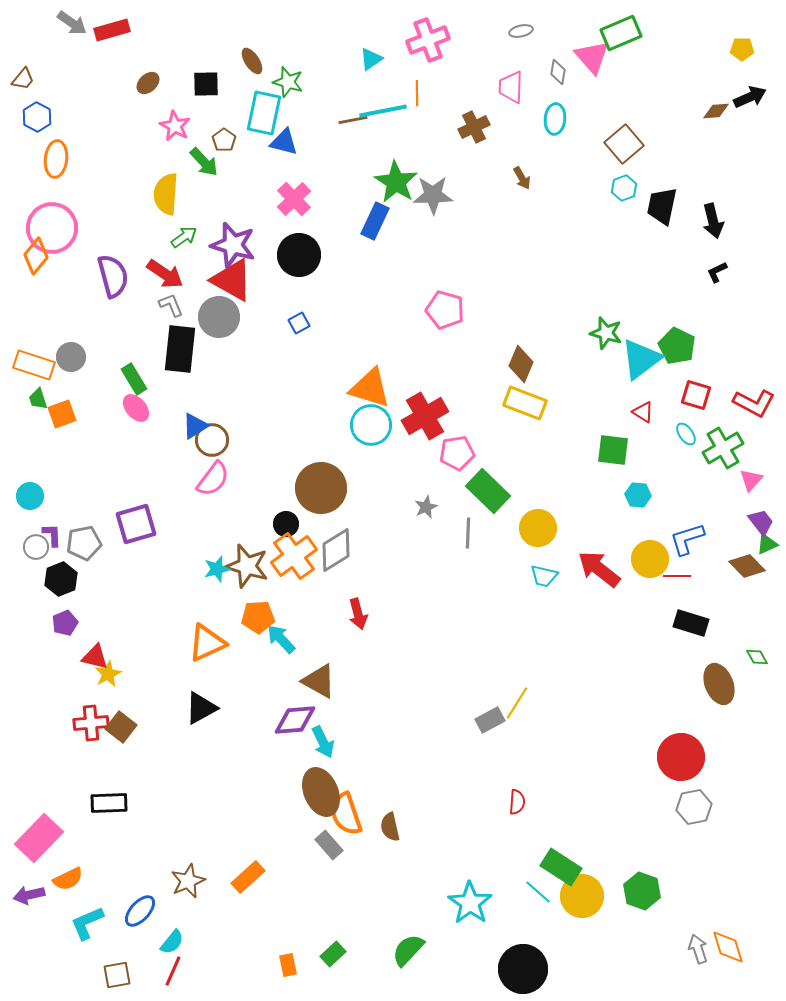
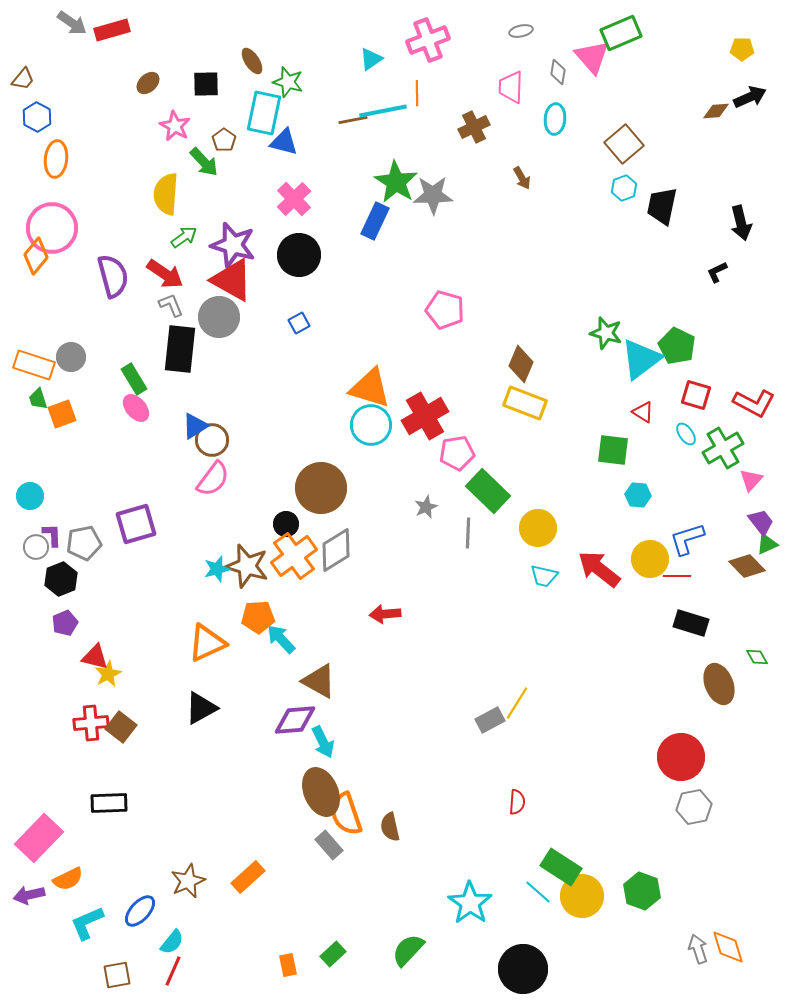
black arrow at (713, 221): moved 28 px right, 2 px down
red arrow at (358, 614): moved 27 px right; rotated 100 degrees clockwise
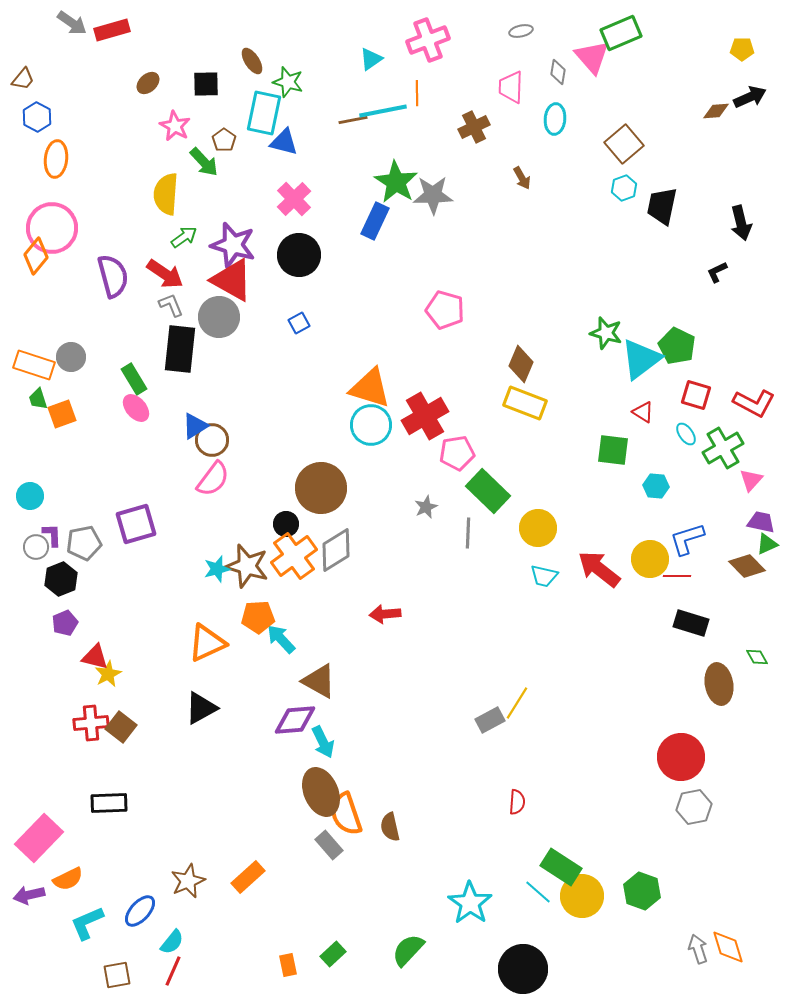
cyan hexagon at (638, 495): moved 18 px right, 9 px up
purple trapezoid at (761, 522): rotated 40 degrees counterclockwise
brown ellipse at (719, 684): rotated 12 degrees clockwise
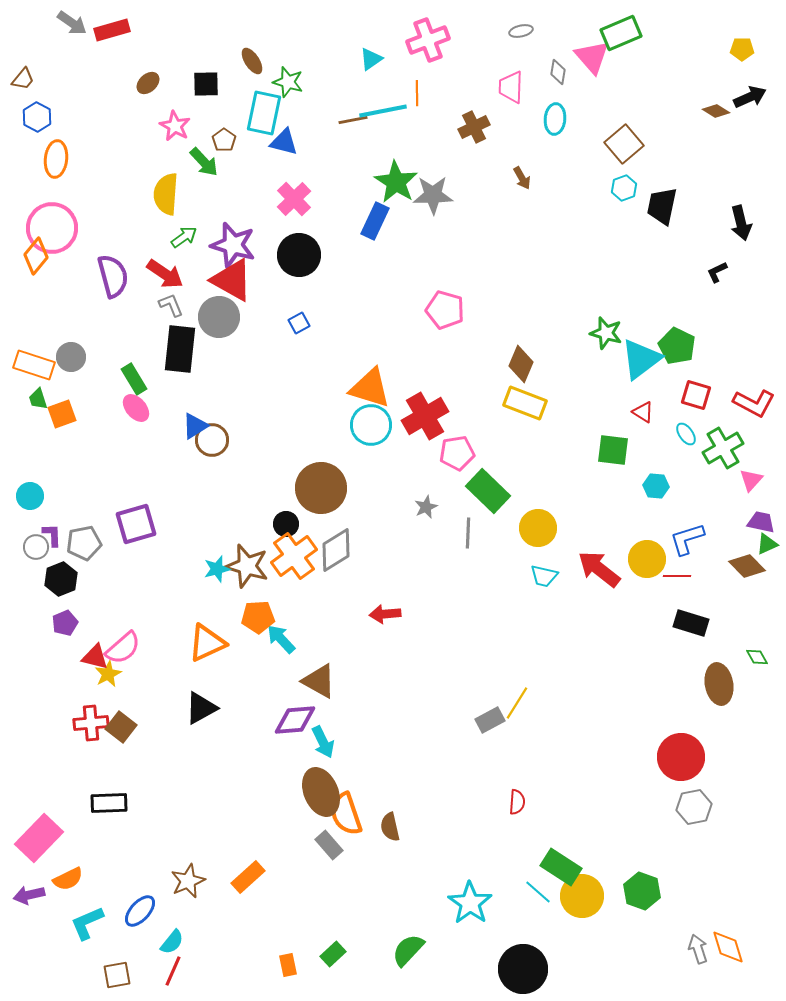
brown diamond at (716, 111): rotated 36 degrees clockwise
pink semicircle at (213, 479): moved 90 px left, 169 px down; rotated 12 degrees clockwise
yellow circle at (650, 559): moved 3 px left
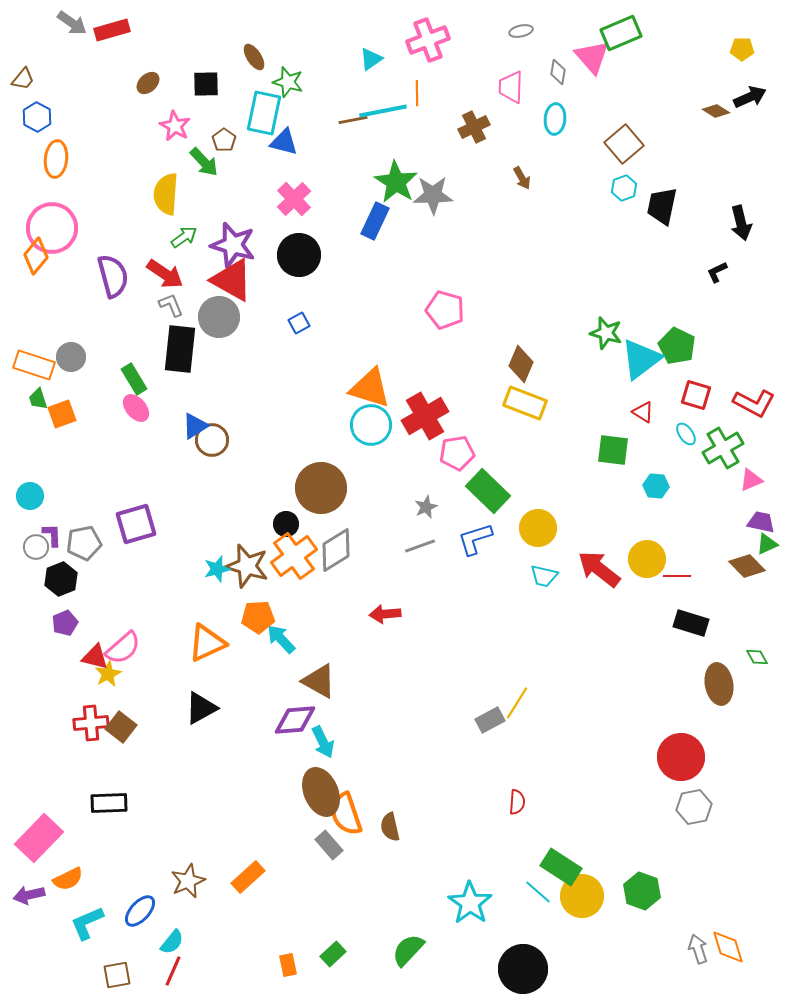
brown ellipse at (252, 61): moved 2 px right, 4 px up
pink triangle at (751, 480): rotated 25 degrees clockwise
gray line at (468, 533): moved 48 px left, 13 px down; rotated 68 degrees clockwise
blue L-shape at (687, 539): moved 212 px left
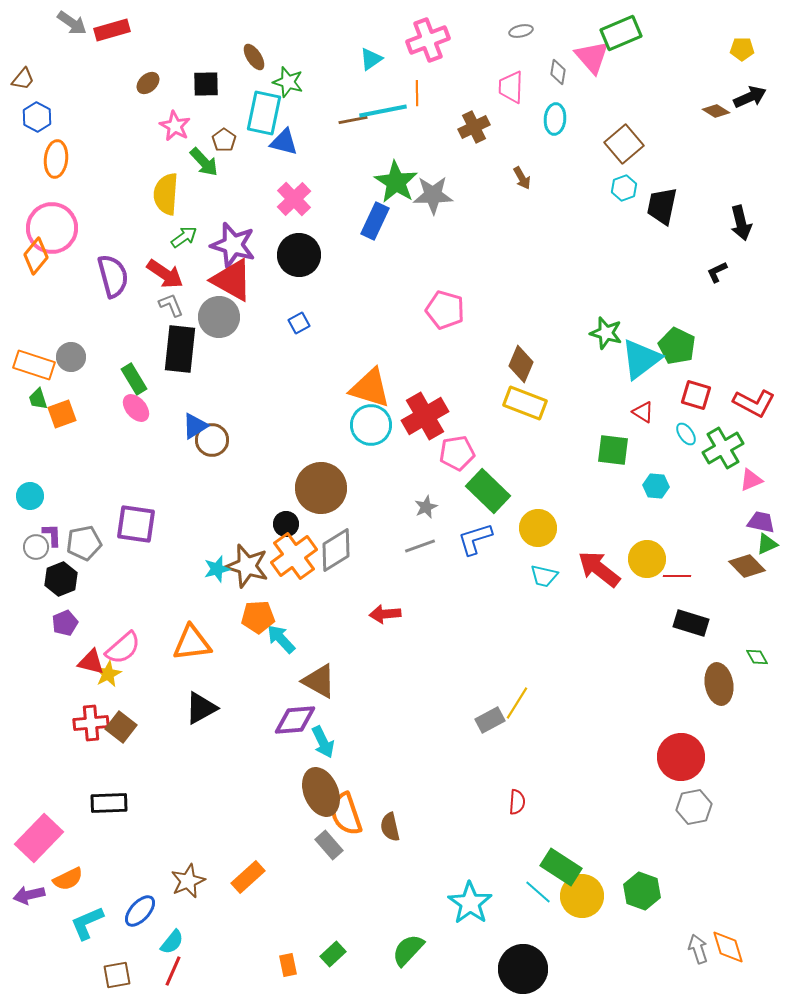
purple square at (136, 524): rotated 24 degrees clockwise
orange triangle at (207, 643): moved 15 px left; rotated 18 degrees clockwise
red triangle at (95, 657): moved 4 px left, 5 px down
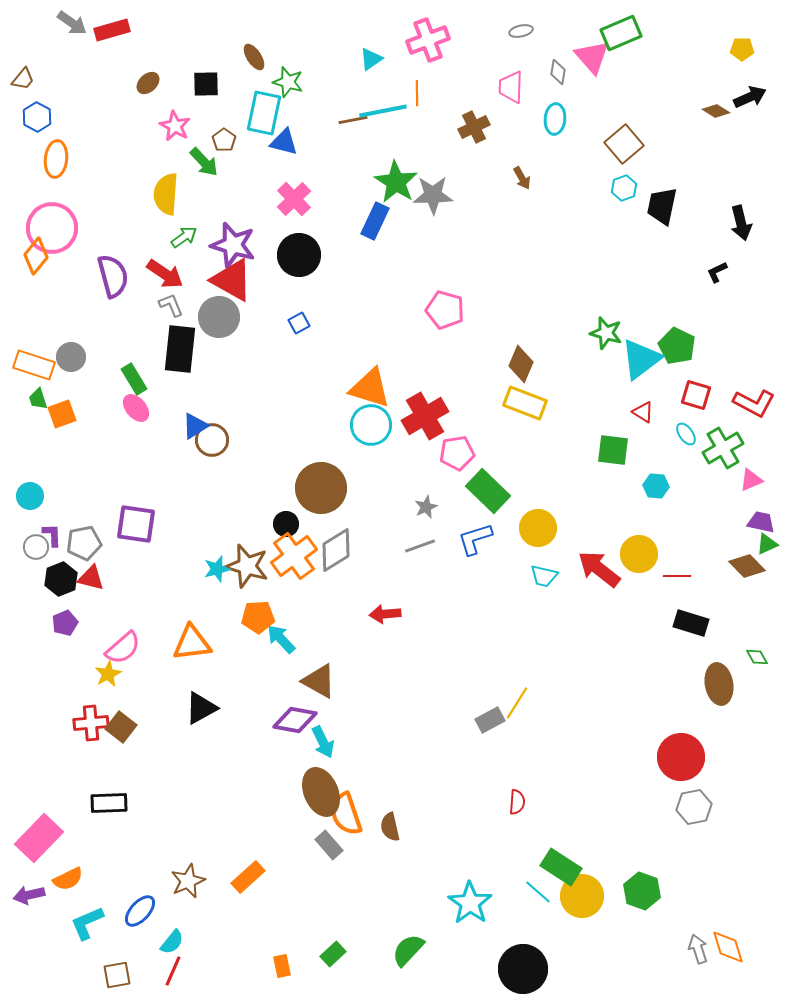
yellow circle at (647, 559): moved 8 px left, 5 px up
red triangle at (91, 662): moved 84 px up
purple diamond at (295, 720): rotated 15 degrees clockwise
orange rectangle at (288, 965): moved 6 px left, 1 px down
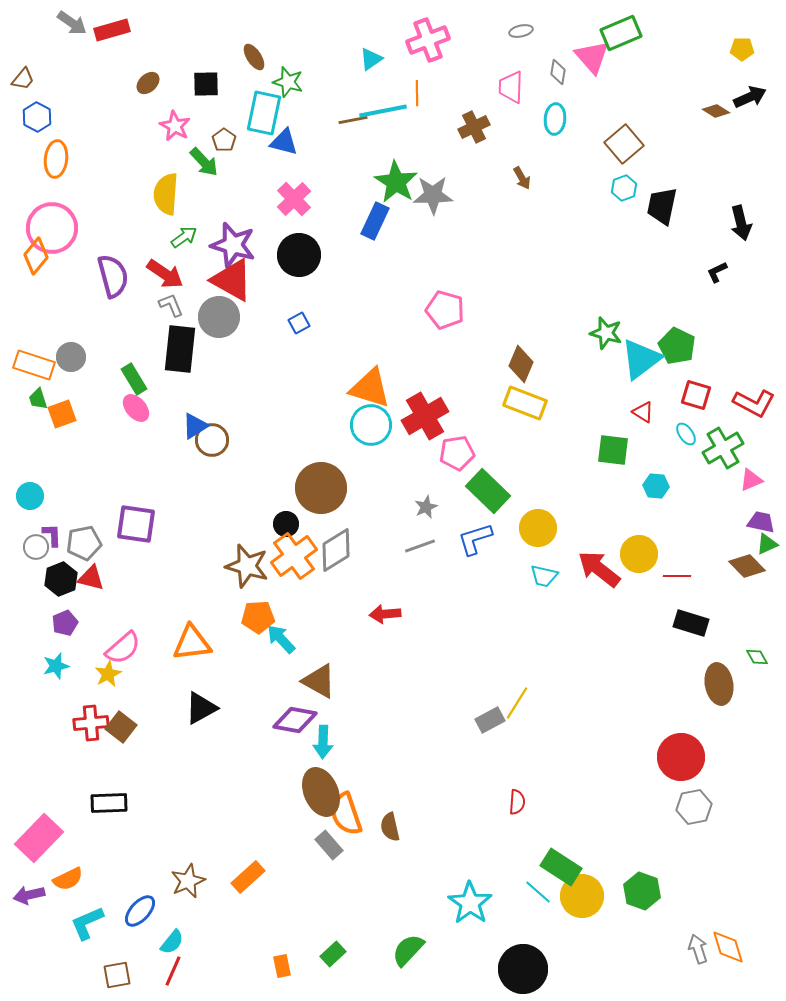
cyan star at (217, 569): moved 161 px left, 97 px down
cyan arrow at (323, 742): rotated 28 degrees clockwise
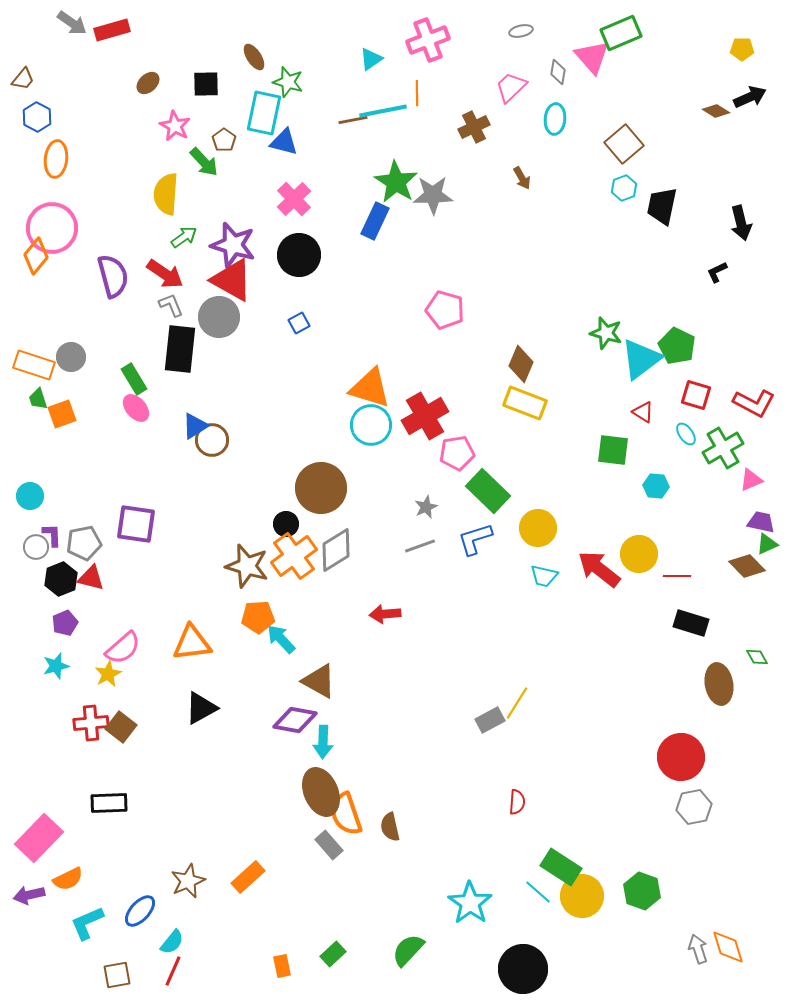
pink trapezoid at (511, 87): rotated 44 degrees clockwise
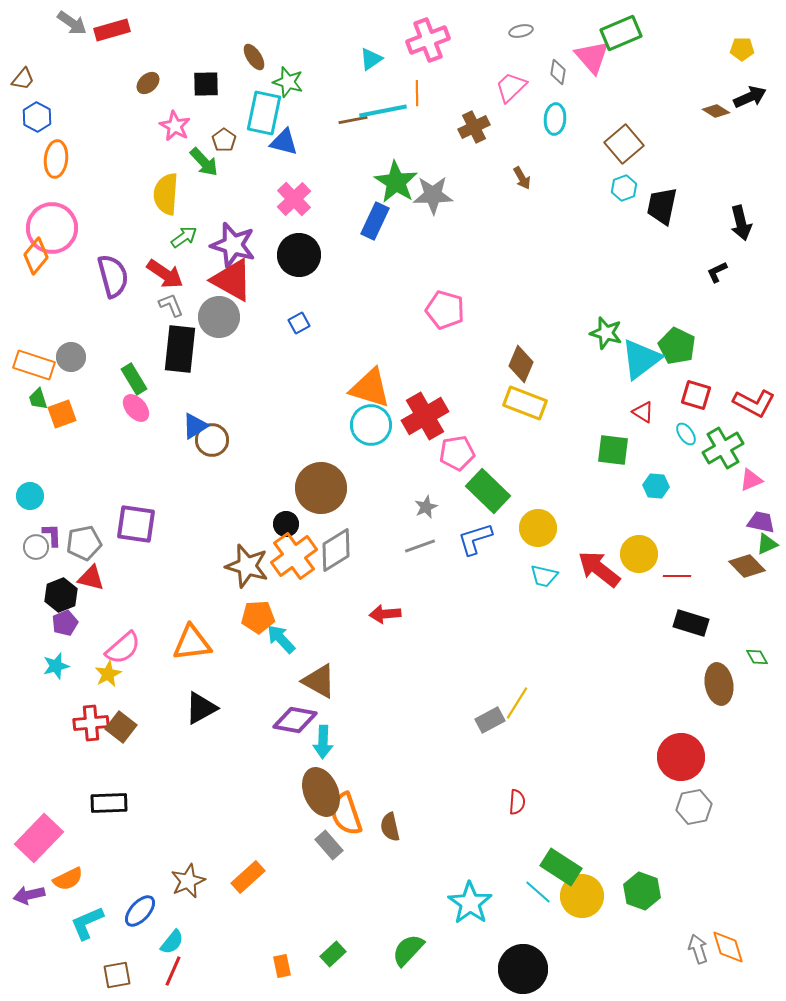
black hexagon at (61, 579): moved 16 px down
